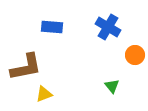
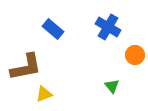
blue rectangle: moved 1 px right, 2 px down; rotated 35 degrees clockwise
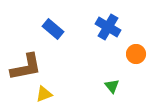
orange circle: moved 1 px right, 1 px up
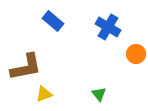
blue rectangle: moved 8 px up
green triangle: moved 13 px left, 8 px down
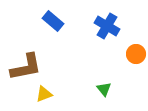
blue cross: moved 1 px left, 1 px up
green triangle: moved 5 px right, 5 px up
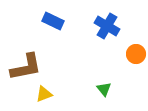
blue rectangle: rotated 15 degrees counterclockwise
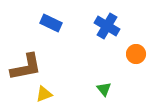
blue rectangle: moved 2 px left, 2 px down
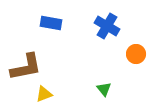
blue rectangle: rotated 15 degrees counterclockwise
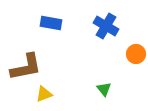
blue cross: moved 1 px left
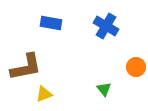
orange circle: moved 13 px down
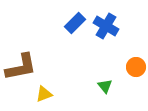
blue rectangle: moved 24 px right; rotated 55 degrees counterclockwise
brown L-shape: moved 5 px left
green triangle: moved 1 px right, 3 px up
